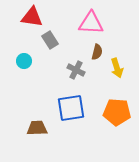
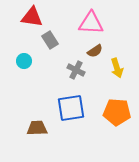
brown semicircle: moved 2 px left, 1 px up; rotated 42 degrees clockwise
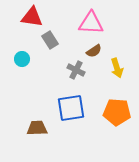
brown semicircle: moved 1 px left
cyan circle: moved 2 px left, 2 px up
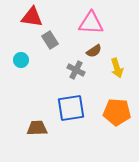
cyan circle: moved 1 px left, 1 px down
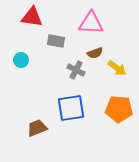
gray rectangle: moved 6 px right, 1 px down; rotated 48 degrees counterclockwise
brown semicircle: moved 1 px right, 2 px down; rotated 14 degrees clockwise
yellow arrow: rotated 36 degrees counterclockwise
orange pentagon: moved 2 px right, 3 px up
brown trapezoid: rotated 20 degrees counterclockwise
